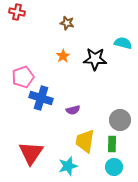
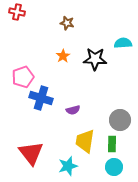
cyan semicircle: rotated 18 degrees counterclockwise
red triangle: rotated 12 degrees counterclockwise
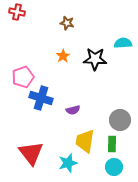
cyan star: moved 3 px up
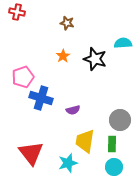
black star: rotated 15 degrees clockwise
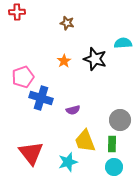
red cross: rotated 14 degrees counterclockwise
orange star: moved 1 px right, 5 px down
yellow trapezoid: rotated 30 degrees counterclockwise
cyan star: moved 1 px up
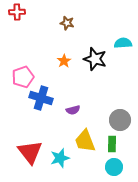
red triangle: moved 1 px left, 1 px up
cyan star: moved 8 px left, 4 px up
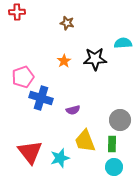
black star: rotated 20 degrees counterclockwise
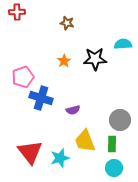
cyan semicircle: moved 1 px down
cyan circle: moved 1 px down
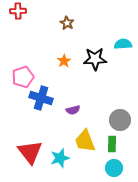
red cross: moved 1 px right, 1 px up
brown star: rotated 16 degrees clockwise
